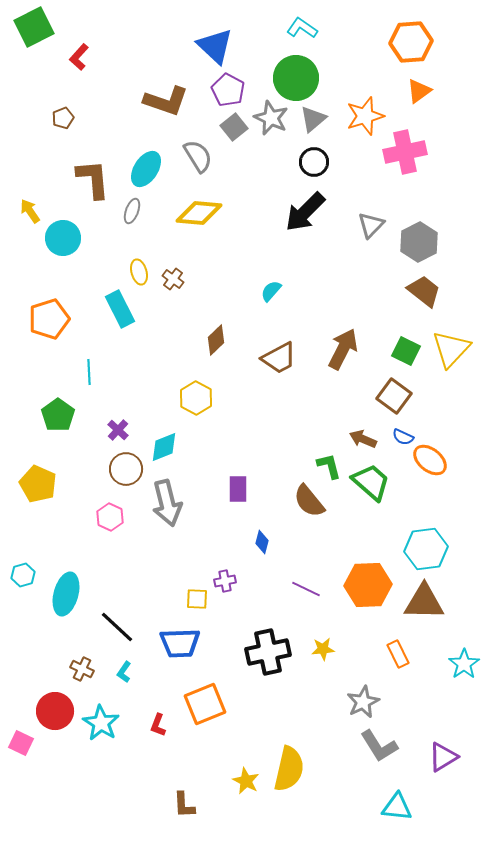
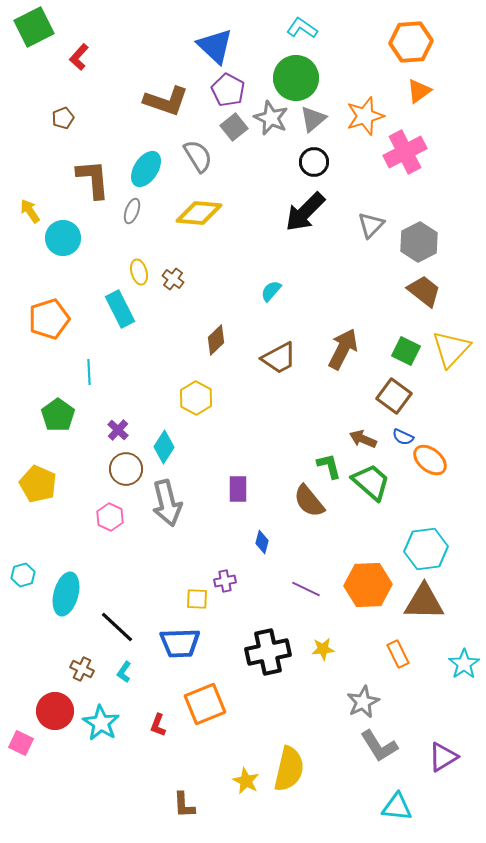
pink cross at (405, 152): rotated 15 degrees counterclockwise
cyan diamond at (164, 447): rotated 36 degrees counterclockwise
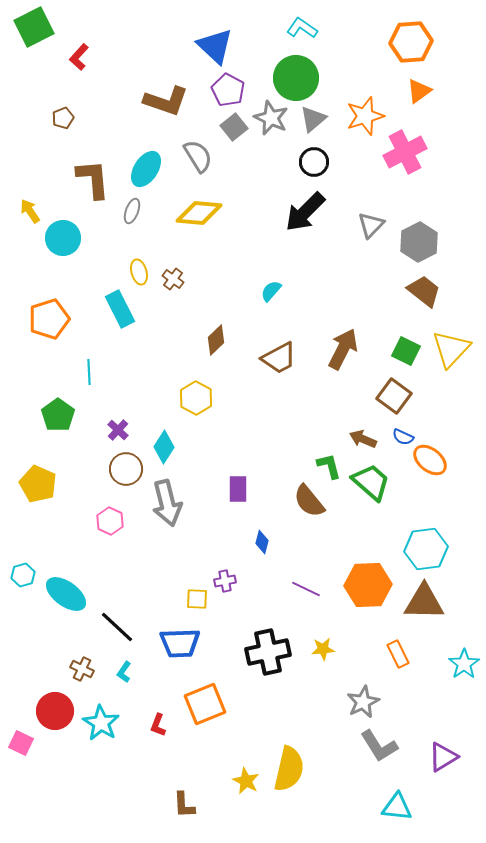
pink hexagon at (110, 517): moved 4 px down
cyan ellipse at (66, 594): rotated 69 degrees counterclockwise
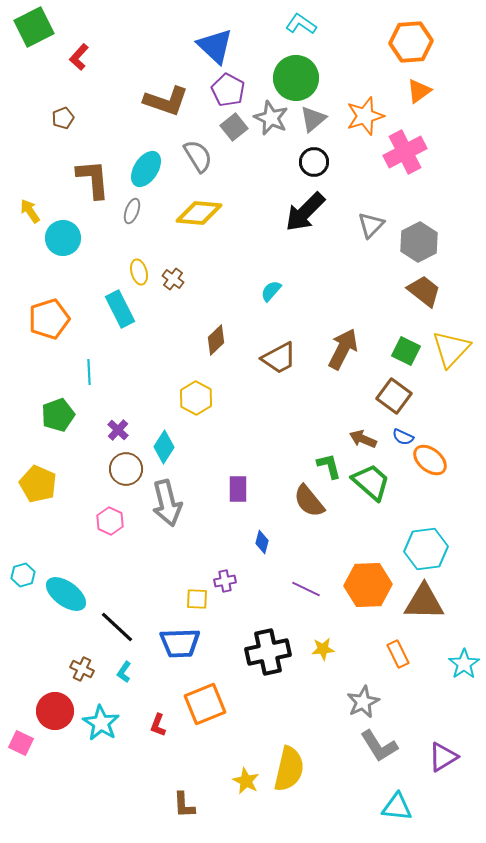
cyan L-shape at (302, 28): moved 1 px left, 4 px up
green pentagon at (58, 415): rotated 16 degrees clockwise
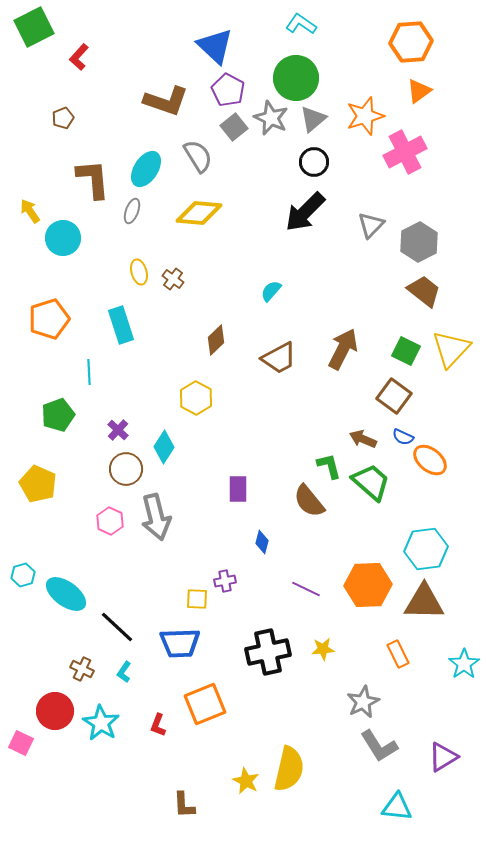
cyan rectangle at (120, 309): moved 1 px right, 16 px down; rotated 9 degrees clockwise
gray arrow at (167, 503): moved 11 px left, 14 px down
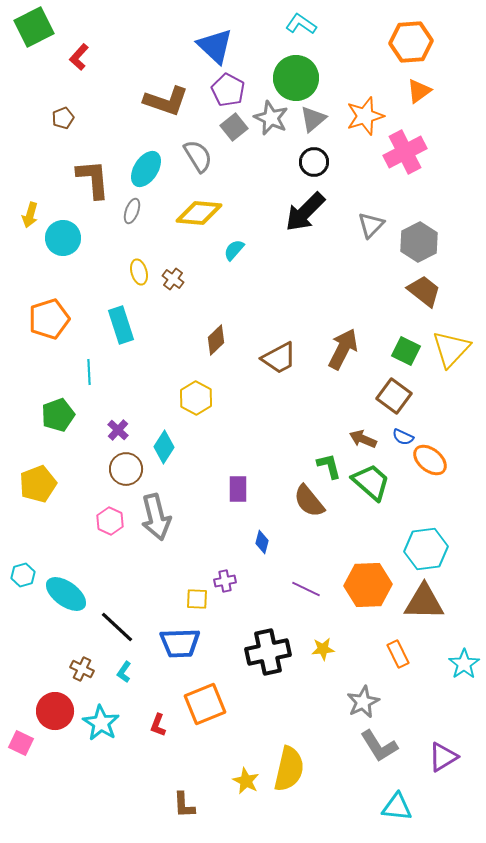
yellow arrow at (30, 211): moved 4 px down; rotated 130 degrees counterclockwise
cyan semicircle at (271, 291): moved 37 px left, 41 px up
yellow pentagon at (38, 484): rotated 27 degrees clockwise
